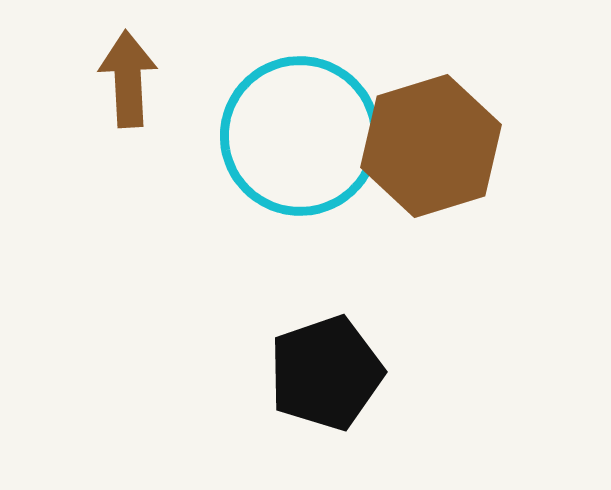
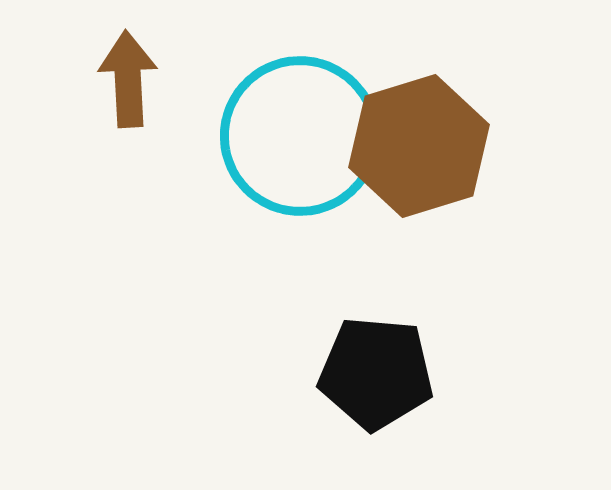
brown hexagon: moved 12 px left
black pentagon: moved 50 px right; rotated 24 degrees clockwise
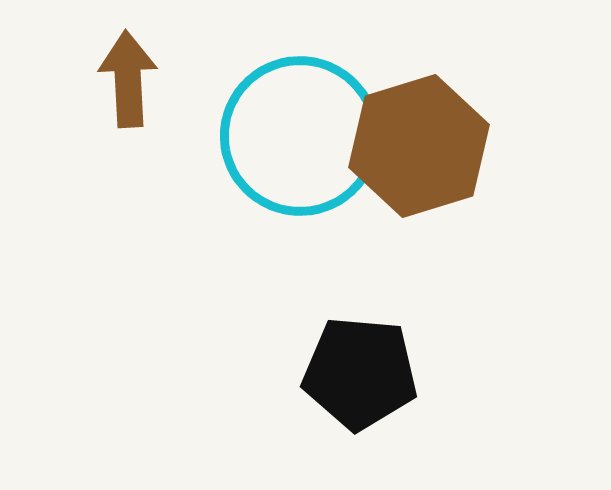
black pentagon: moved 16 px left
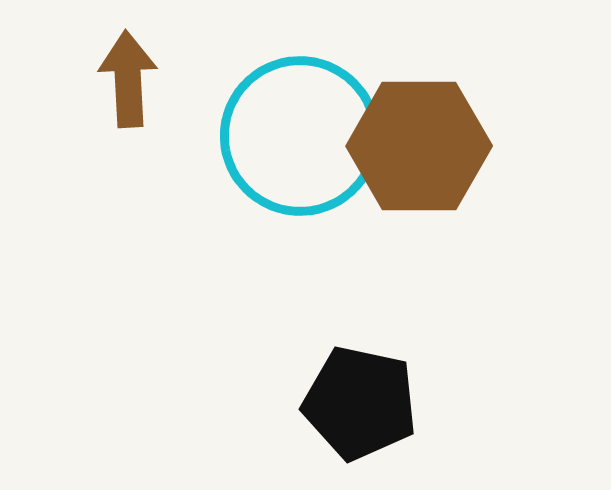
brown hexagon: rotated 17 degrees clockwise
black pentagon: moved 30 px down; rotated 7 degrees clockwise
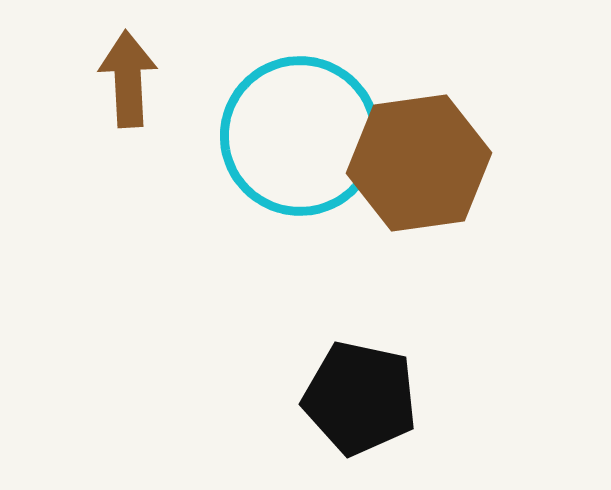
brown hexagon: moved 17 px down; rotated 8 degrees counterclockwise
black pentagon: moved 5 px up
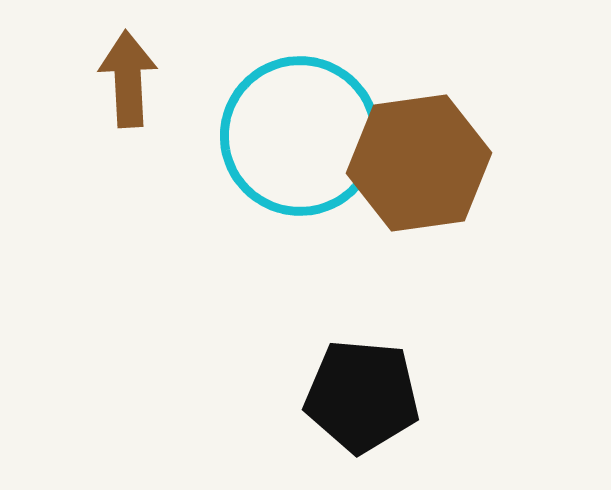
black pentagon: moved 2 px right, 2 px up; rotated 7 degrees counterclockwise
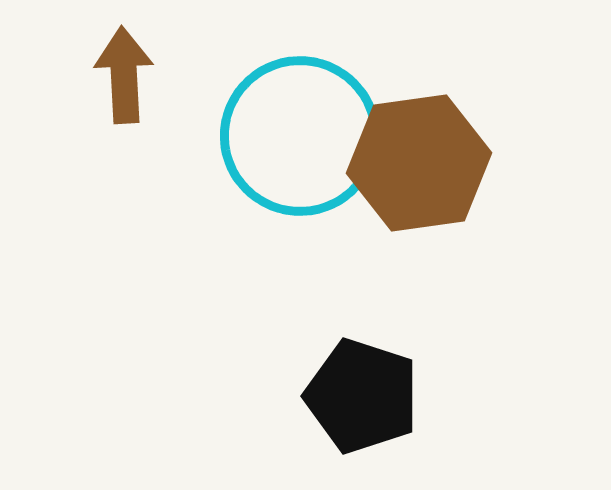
brown arrow: moved 4 px left, 4 px up
black pentagon: rotated 13 degrees clockwise
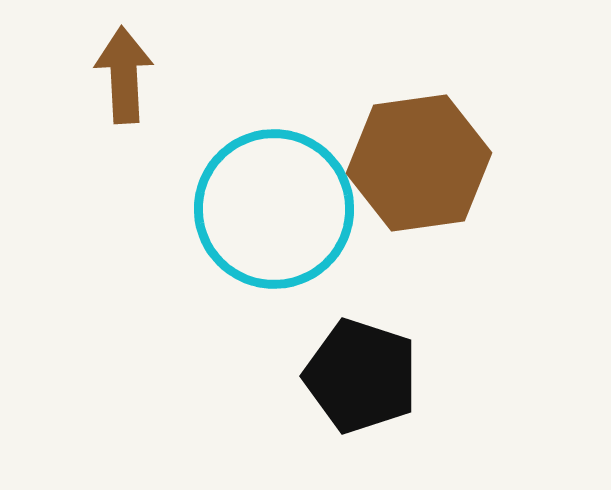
cyan circle: moved 26 px left, 73 px down
black pentagon: moved 1 px left, 20 px up
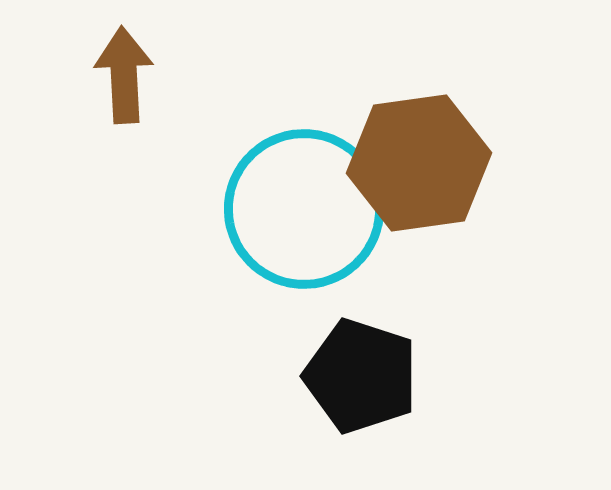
cyan circle: moved 30 px right
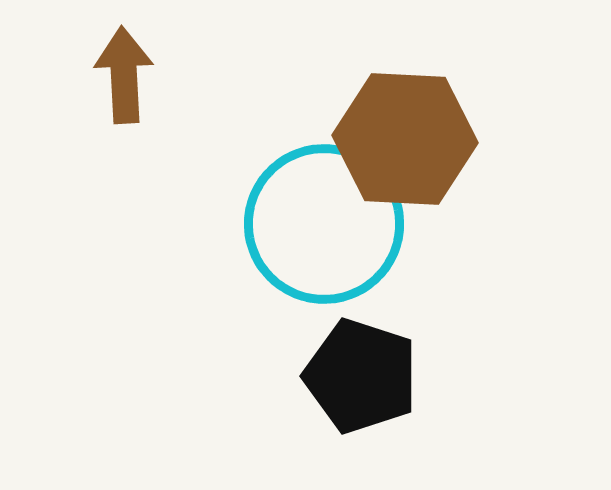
brown hexagon: moved 14 px left, 24 px up; rotated 11 degrees clockwise
cyan circle: moved 20 px right, 15 px down
